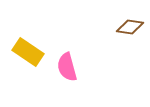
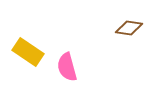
brown diamond: moved 1 px left, 1 px down
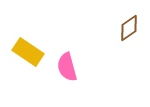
brown diamond: rotated 44 degrees counterclockwise
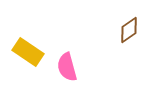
brown diamond: moved 2 px down
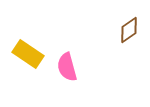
yellow rectangle: moved 2 px down
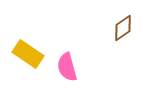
brown diamond: moved 6 px left, 2 px up
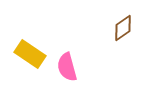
yellow rectangle: moved 2 px right
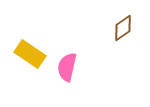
pink semicircle: rotated 28 degrees clockwise
